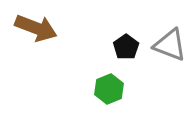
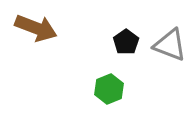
black pentagon: moved 5 px up
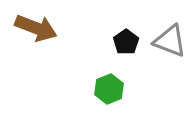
gray triangle: moved 4 px up
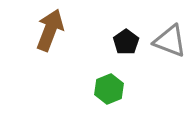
brown arrow: moved 14 px right, 2 px down; rotated 90 degrees counterclockwise
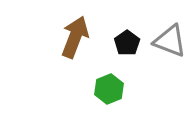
brown arrow: moved 25 px right, 7 px down
black pentagon: moved 1 px right, 1 px down
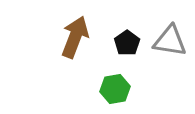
gray triangle: rotated 12 degrees counterclockwise
green hexagon: moved 6 px right; rotated 12 degrees clockwise
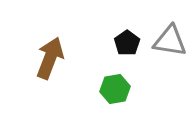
brown arrow: moved 25 px left, 21 px down
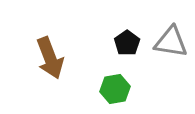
gray triangle: moved 1 px right, 1 px down
brown arrow: rotated 138 degrees clockwise
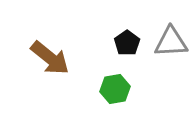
gray triangle: rotated 12 degrees counterclockwise
brown arrow: rotated 30 degrees counterclockwise
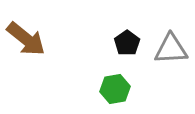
gray triangle: moved 7 px down
brown arrow: moved 24 px left, 19 px up
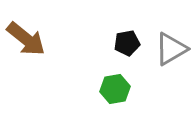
black pentagon: rotated 25 degrees clockwise
gray triangle: rotated 27 degrees counterclockwise
